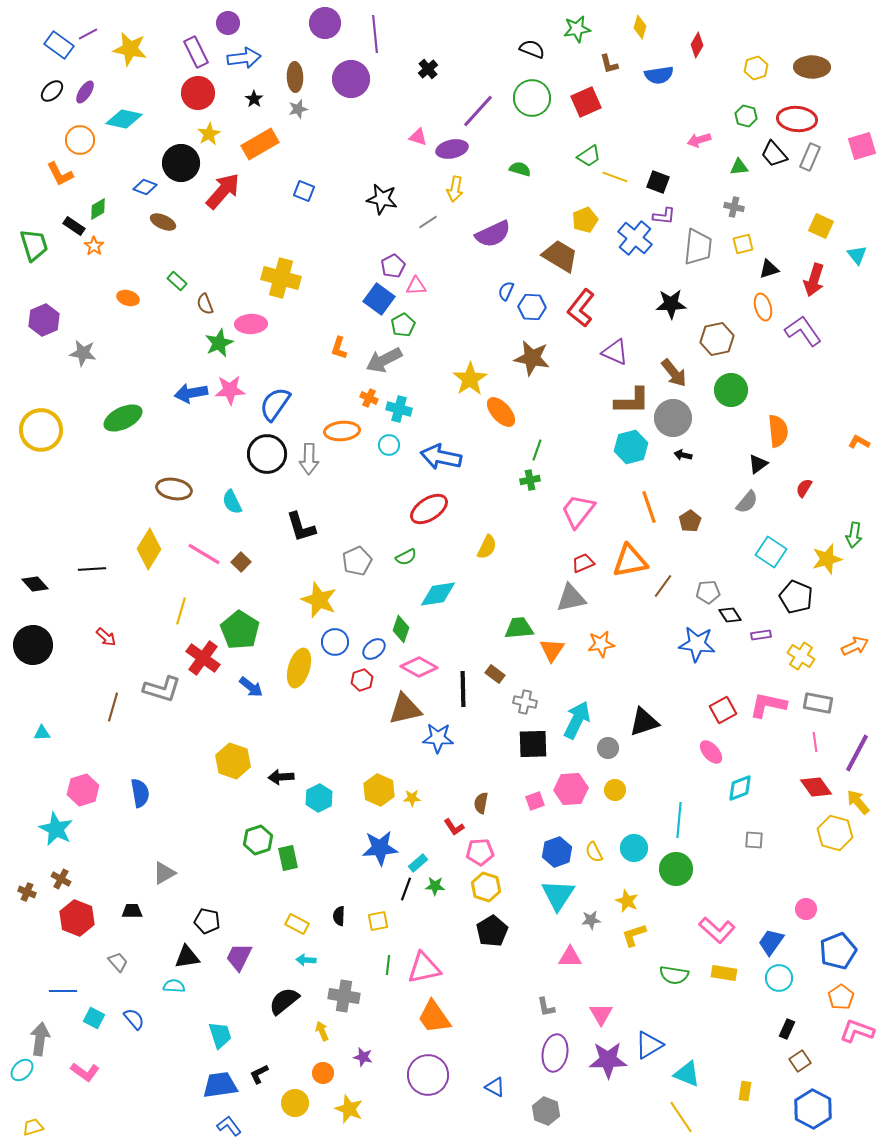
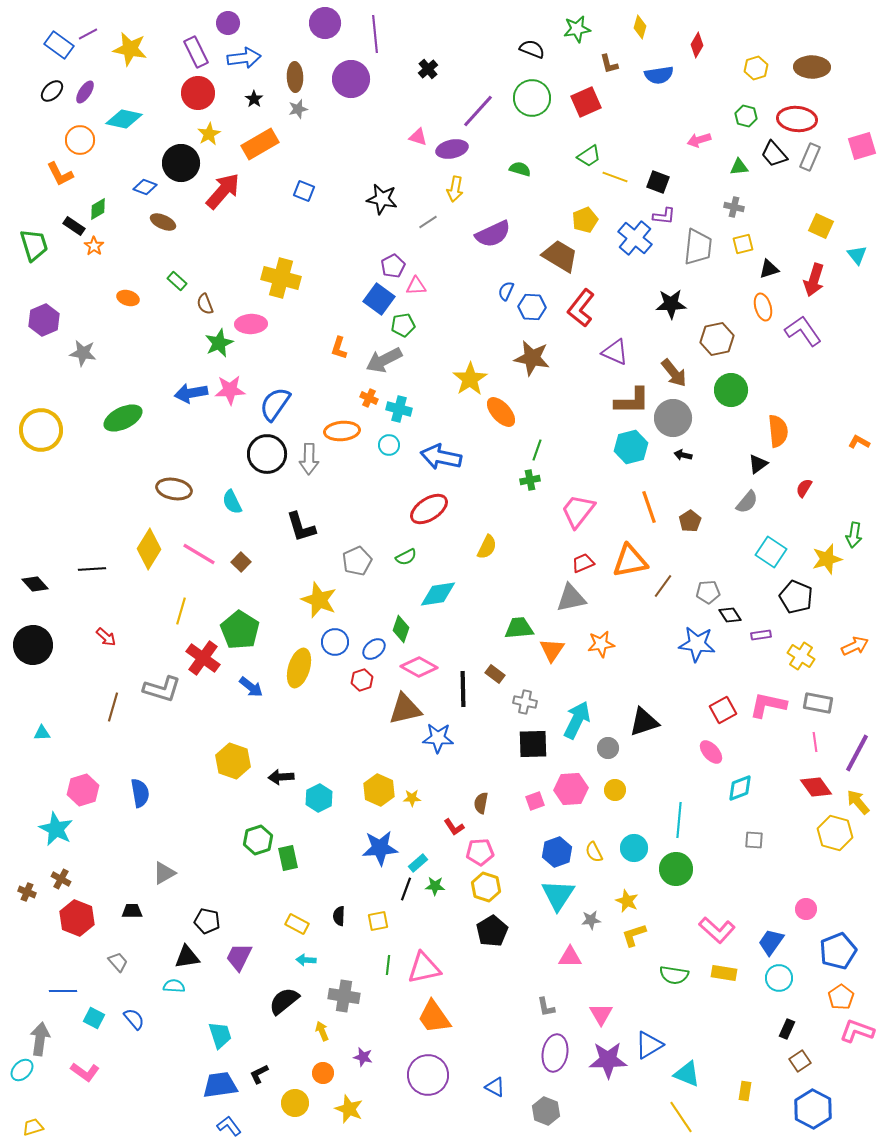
green pentagon at (403, 325): rotated 20 degrees clockwise
pink line at (204, 554): moved 5 px left
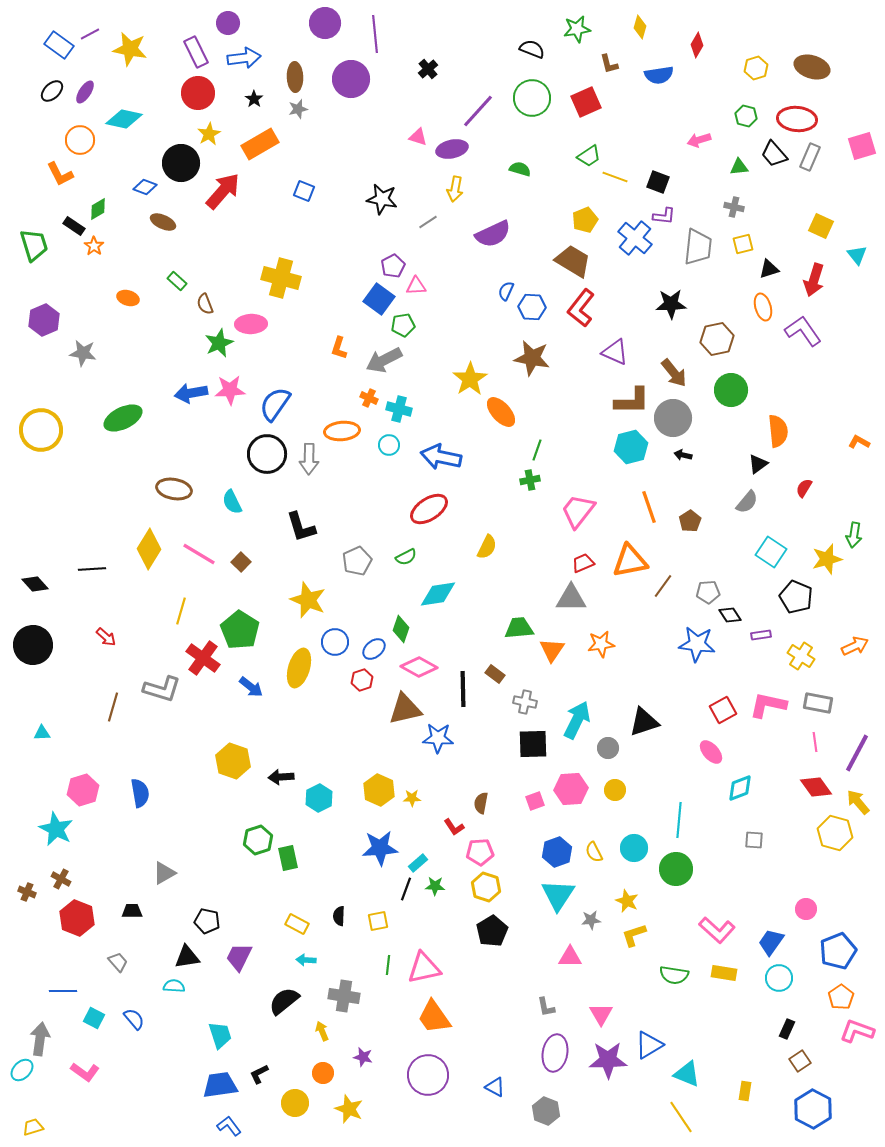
purple line at (88, 34): moved 2 px right
brown ellipse at (812, 67): rotated 16 degrees clockwise
brown trapezoid at (560, 256): moved 13 px right, 5 px down
gray triangle at (571, 598): rotated 12 degrees clockwise
yellow star at (319, 600): moved 11 px left
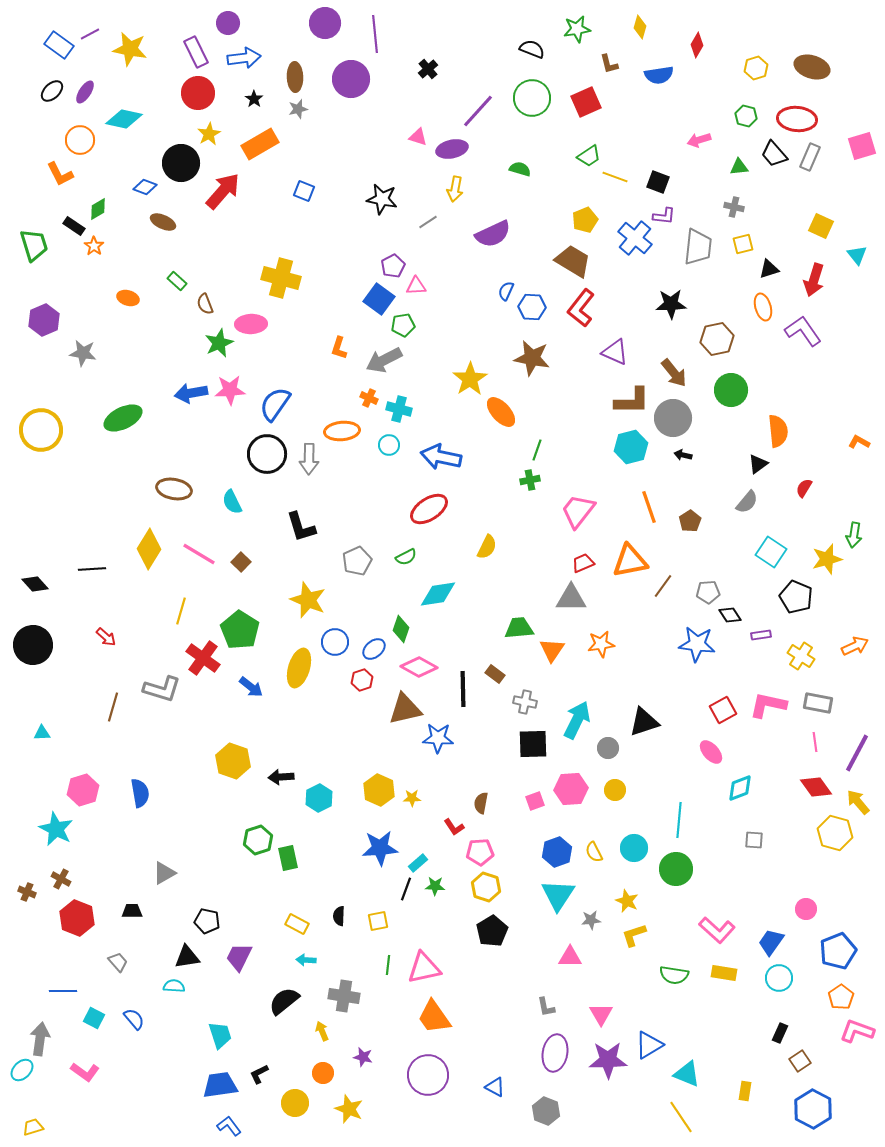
black rectangle at (787, 1029): moved 7 px left, 4 px down
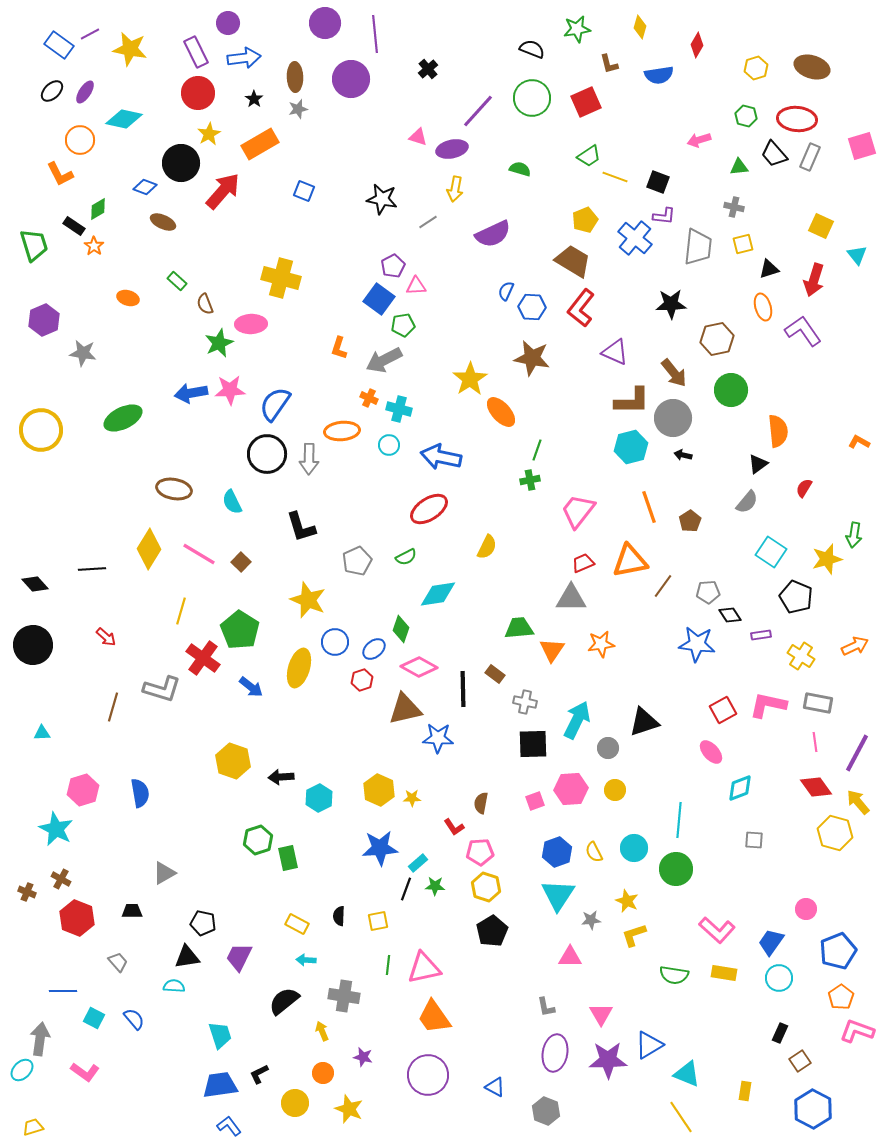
black pentagon at (207, 921): moved 4 px left, 2 px down
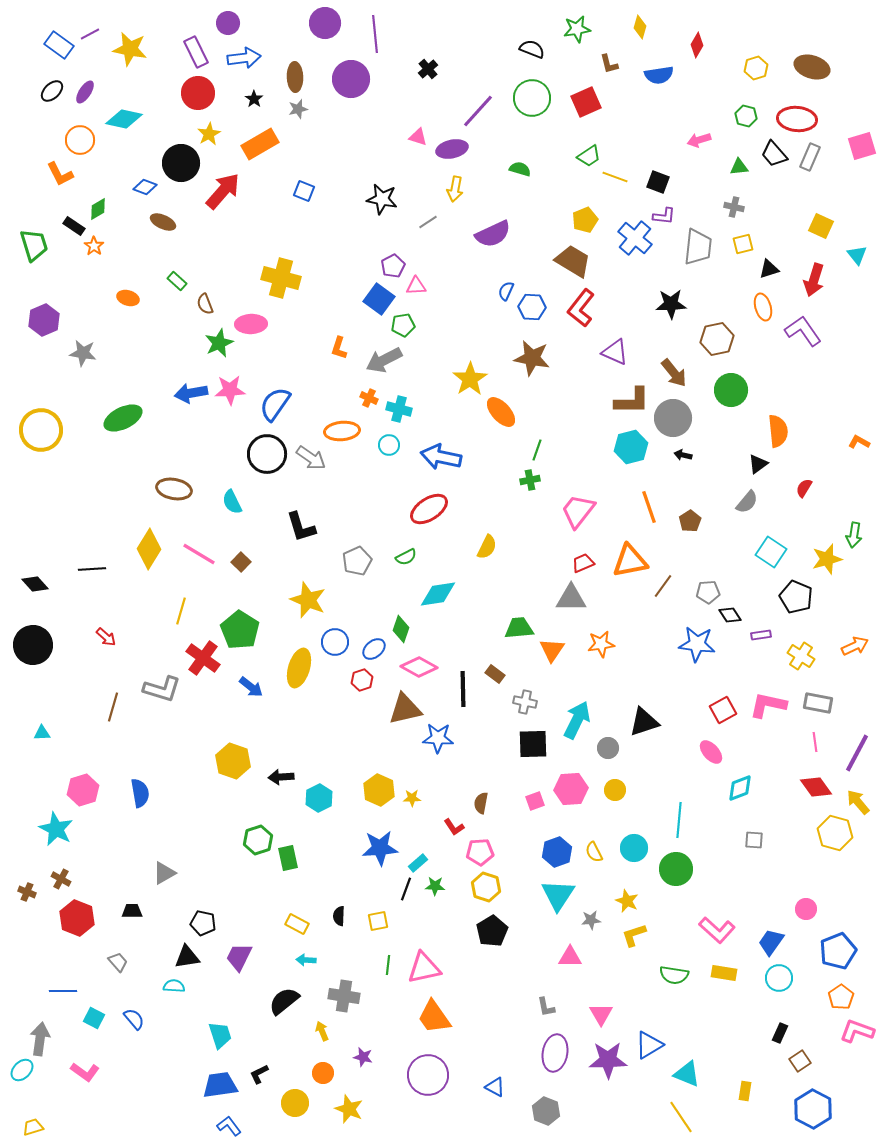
gray arrow at (309, 459): moved 2 px right, 1 px up; rotated 56 degrees counterclockwise
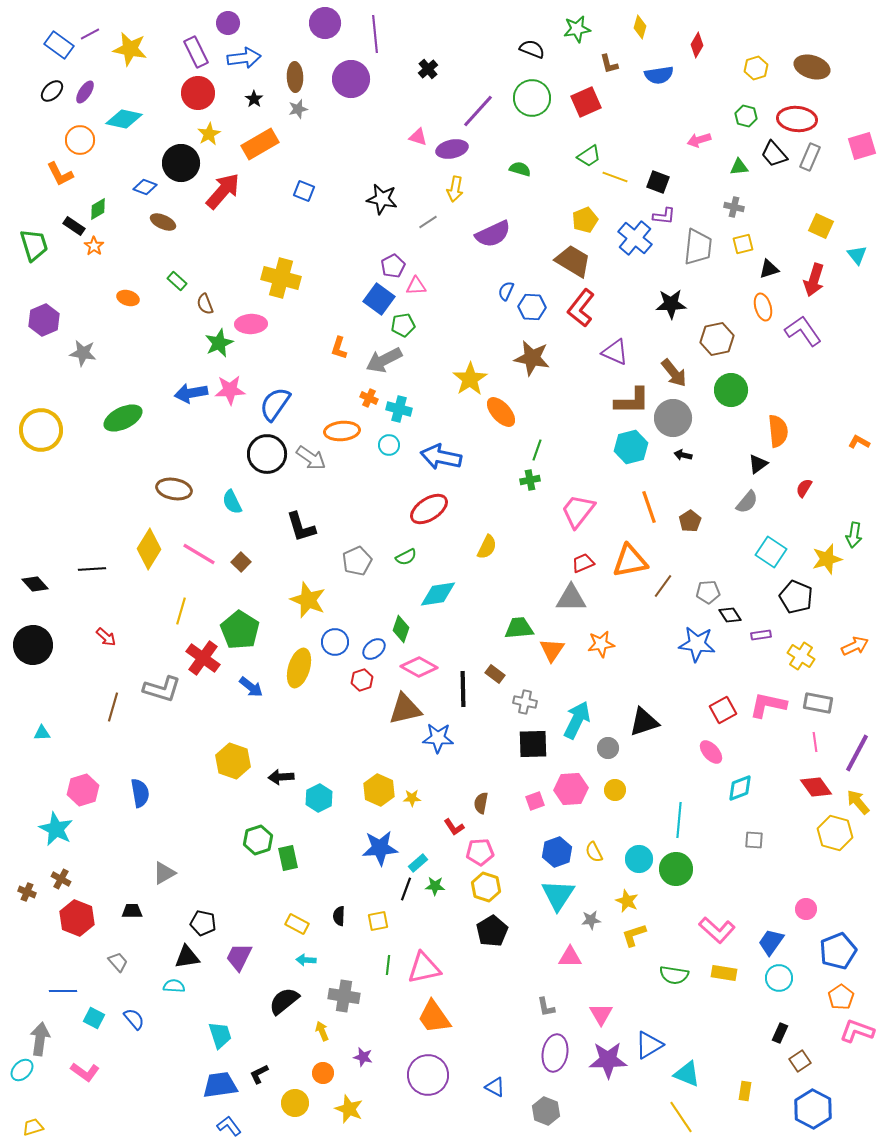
cyan circle at (634, 848): moved 5 px right, 11 px down
